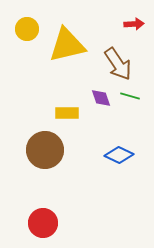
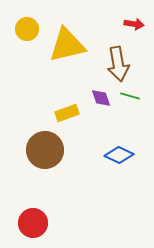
red arrow: rotated 12 degrees clockwise
brown arrow: rotated 24 degrees clockwise
yellow rectangle: rotated 20 degrees counterclockwise
red circle: moved 10 px left
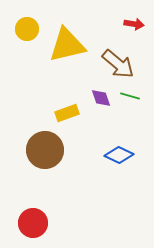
brown arrow: rotated 40 degrees counterclockwise
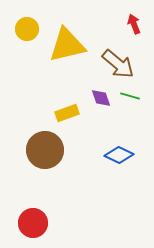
red arrow: rotated 120 degrees counterclockwise
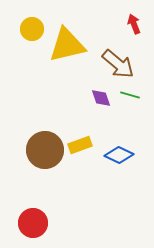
yellow circle: moved 5 px right
green line: moved 1 px up
yellow rectangle: moved 13 px right, 32 px down
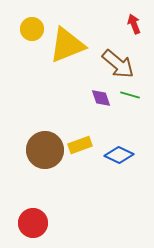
yellow triangle: rotated 9 degrees counterclockwise
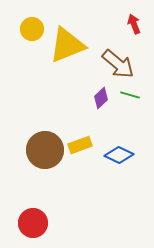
purple diamond: rotated 65 degrees clockwise
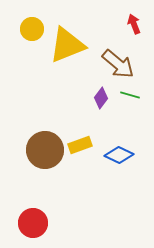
purple diamond: rotated 10 degrees counterclockwise
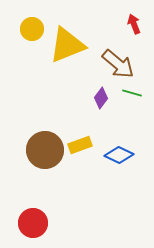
green line: moved 2 px right, 2 px up
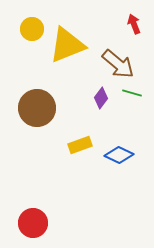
brown circle: moved 8 px left, 42 px up
